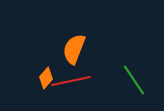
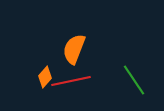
orange diamond: moved 1 px left, 1 px up
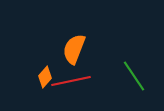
green line: moved 4 px up
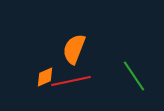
orange diamond: rotated 25 degrees clockwise
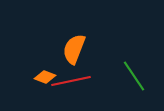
orange diamond: rotated 45 degrees clockwise
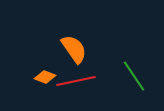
orange semicircle: rotated 124 degrees clockwise
red line: moved 5 px right
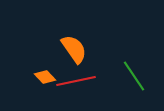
orange diamond: rotated 25 degrees clockwise
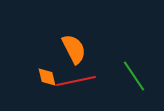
orange semicircle: rotated 8 degrees clockwise
orange diamond: moved 2 px right; rotated 30 degrees clockwise
